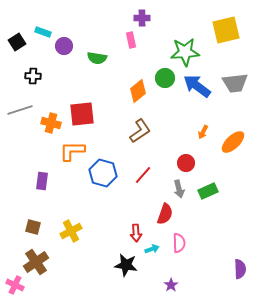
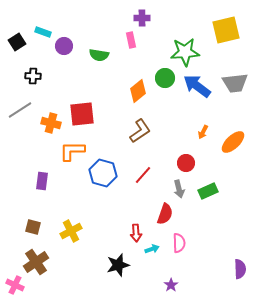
green semicircle: moved 2 px right, 3 px up
gray line: rotated 15 degrees counterclockwise
black star: moved 8 px left; rotated 25 degrees counterclockwise
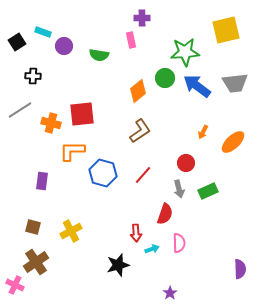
purple star: moved 1 px left, 8 px down
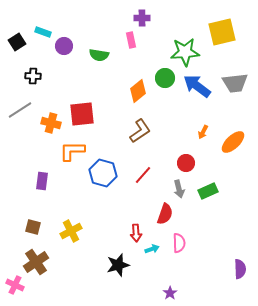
yellow square: moved 4 px left, 2 px down
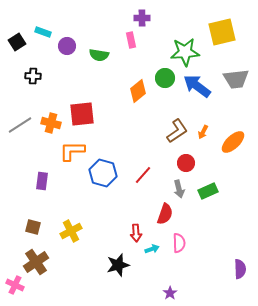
purple circle: moved 3 px right
gray trapezoid: moved 1 px right, 4 px up
gray line: moved 15 px down
brown L-shape: moved 37 px right
